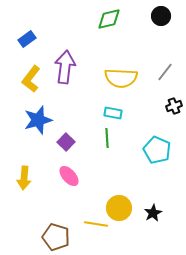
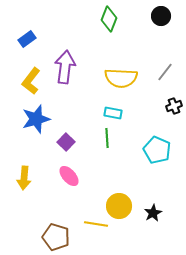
green diamond: rotated 55 degrees counterclockwise
yellow L-shape: moved 2 px down
blue star: moved 2 px left, 1 px up
yellow circle: moved 2 px up
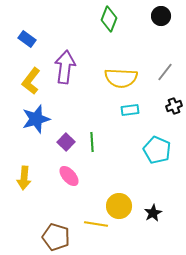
blue rectangle: rotated 72 degrees clockwise
cyan rectangle: moved 17 px right, 3 px up; rotated 18 degrees counterclockwise
green line: moved 15 px left, 4 px down
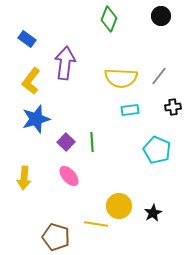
purple arrow: moved 4 px up
gray line: moved 6 px left, 4 px down
black cross: moved 1 px left, 1 px down; rotated 14 degrees clockwise
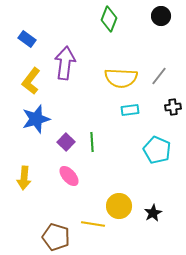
yellow line: moved 3 px left
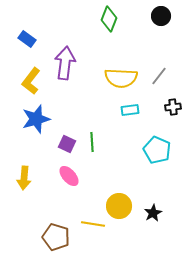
purple square: moved 1 px right, 2 px down; rotated 18 degrees counterclockwise
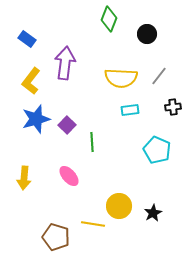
black circle: moved 14 px left, 18 px down
purple square: moved 19 px up; rotated 18 degrees clockwise
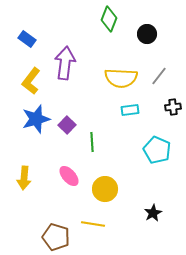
yellow circle: moved 14 px left, 17 px up
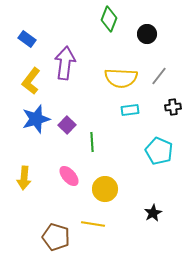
cyan pentagon: moved 2 px right, 1 px down
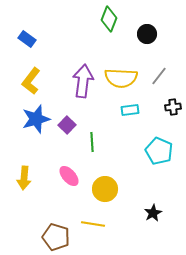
purple arrow: moved 18 px right, 18 px down
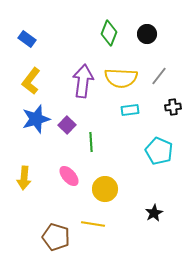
green diamond: moved 14 px down
green line: moved 1 px left
black star: moved 1 px right
